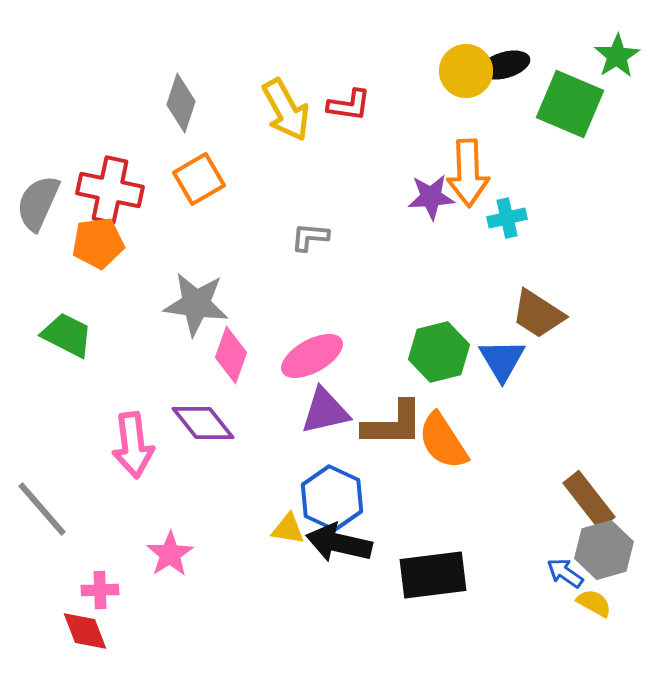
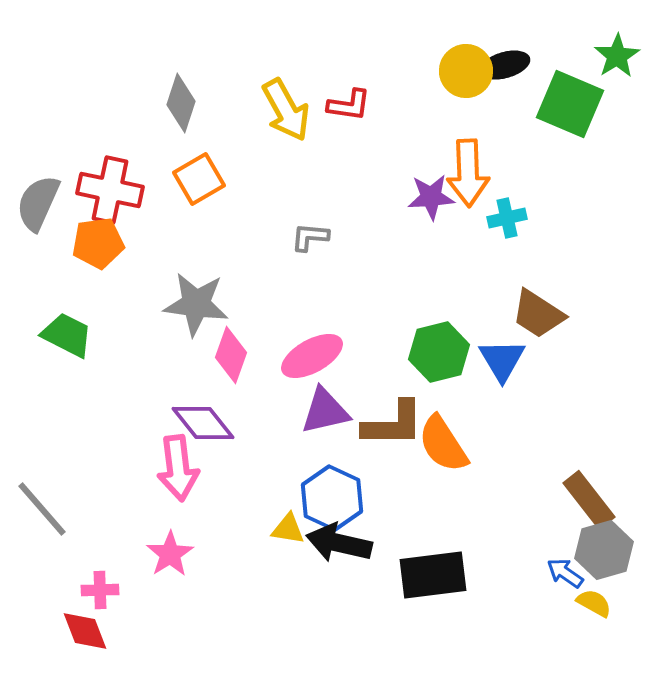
orange semicircle: moved 3 px down
pink arrow: moved 45 px right, 23 px down
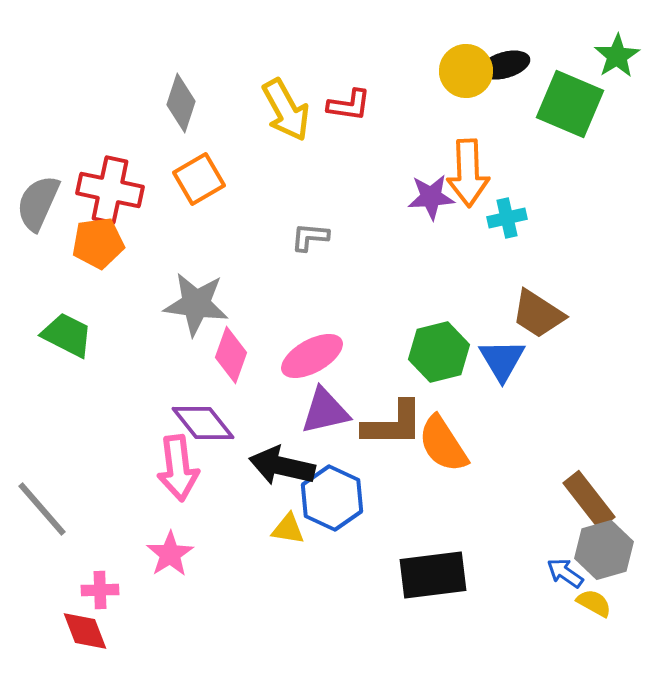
black arrow: moved 57 px left, 77 px up
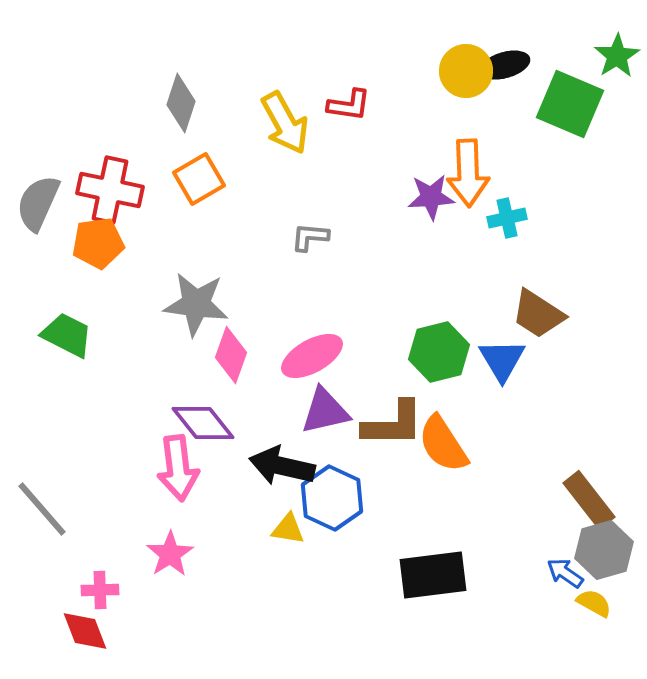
yellow arrow: moved 1 px left, 13 px down
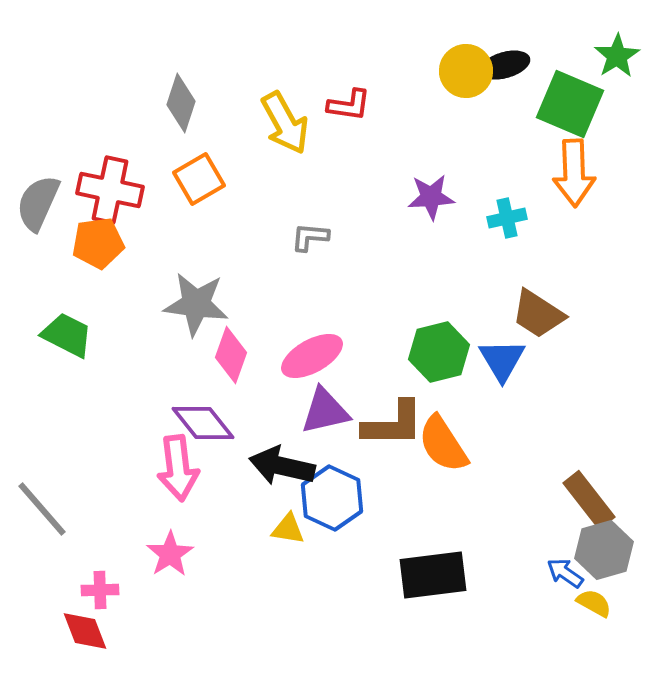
orange arrow: moved 106 px right
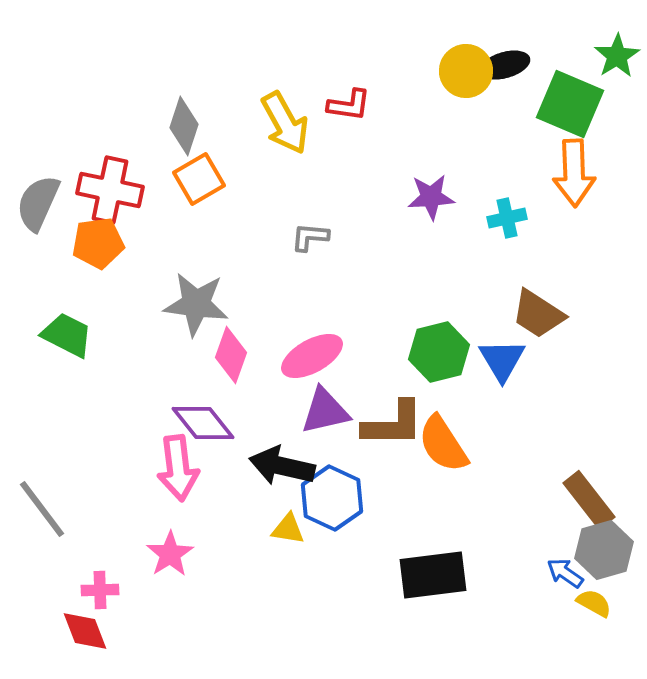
gray diamond: moved 3 px right, 23 px down
gray line: rotated 4 degrees clockwise
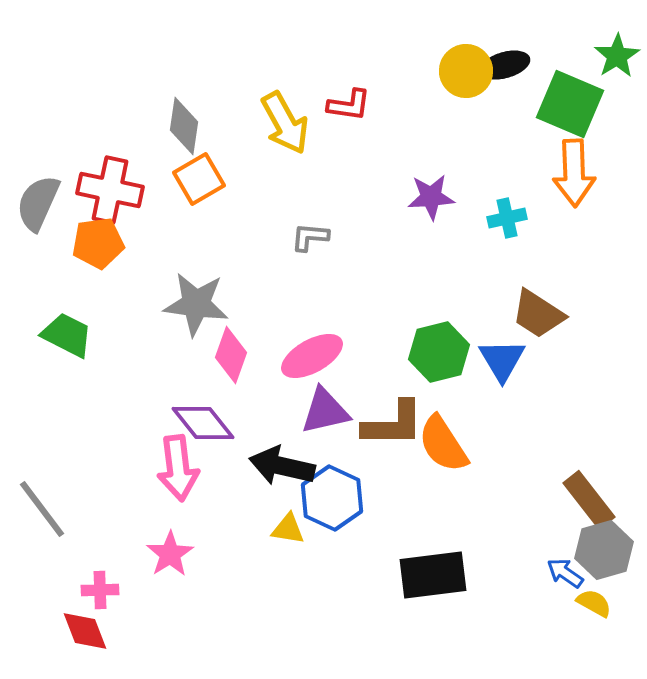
gray diamond: rotated 10 degrees counterclockwise
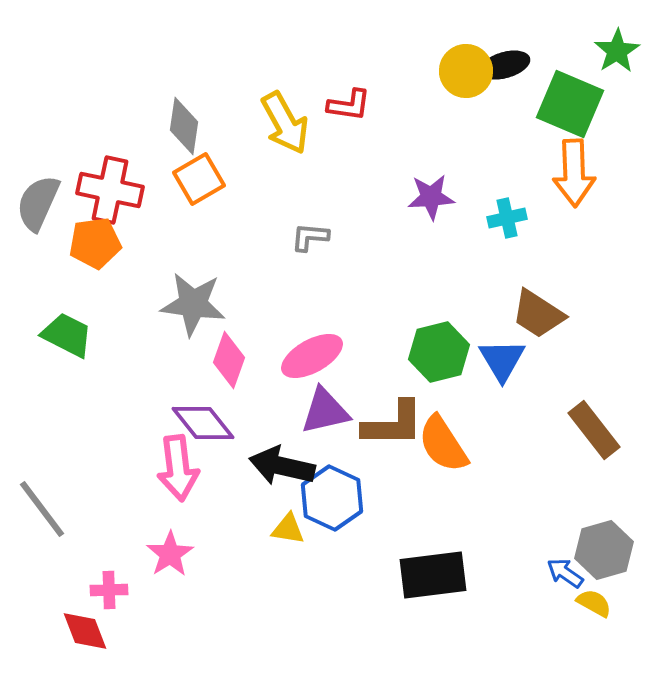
green star: moved 5 px up
orange pentagon: moved 3 px left
gray star: moved 3 px left
pink diamond: moved 2 px left, 5 px down
brown rectangle: moved 5 px right, 70 px up
pink cross: moved 9 px right
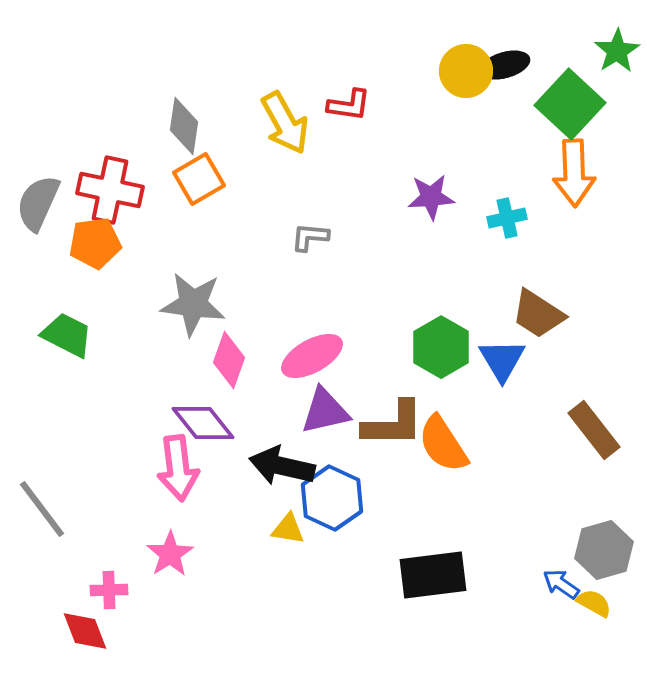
green square: rotated 20 degrees clockwise
green hexagon: moved 2 px right, 5 px up; rotated 16 degrees counterclockwise
blue arrow: moved 4 px left, 11 px down
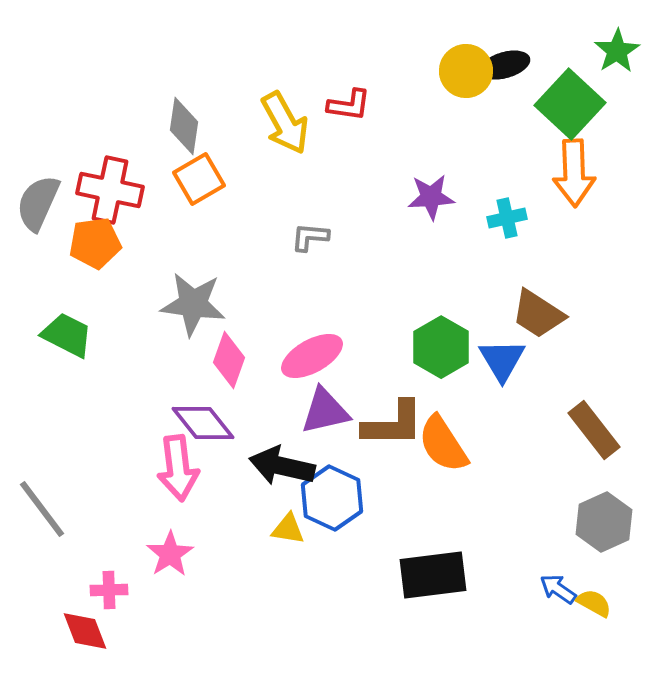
gray hexagon: moved 28 px up; rotated 8 degrees counterclockwise
blue arrow: moved 3 px left, 5 px down
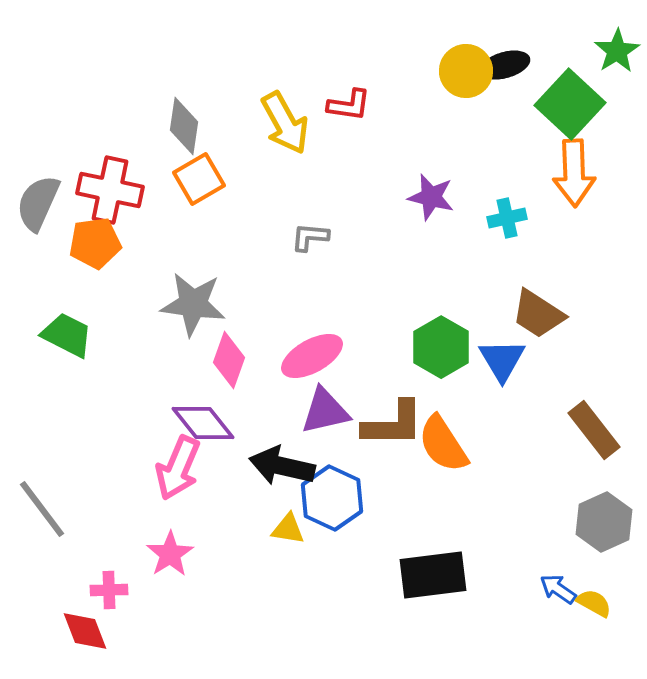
purple star: rotated 18 degrees clockwise
pink arrow: rotated 30 degrees clockwise
